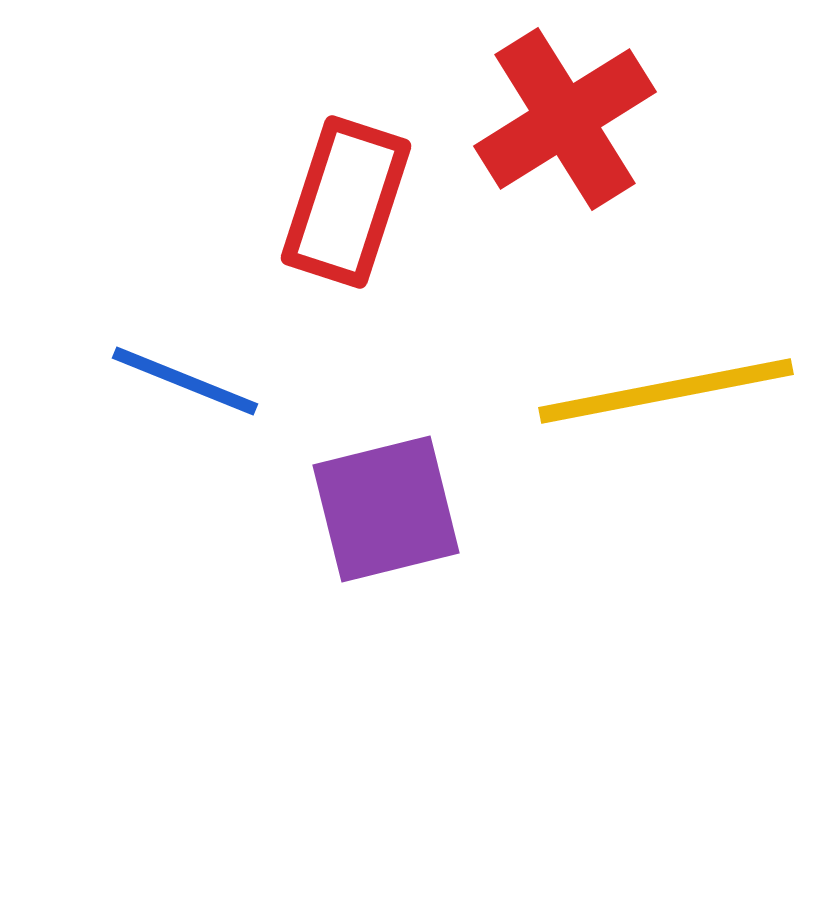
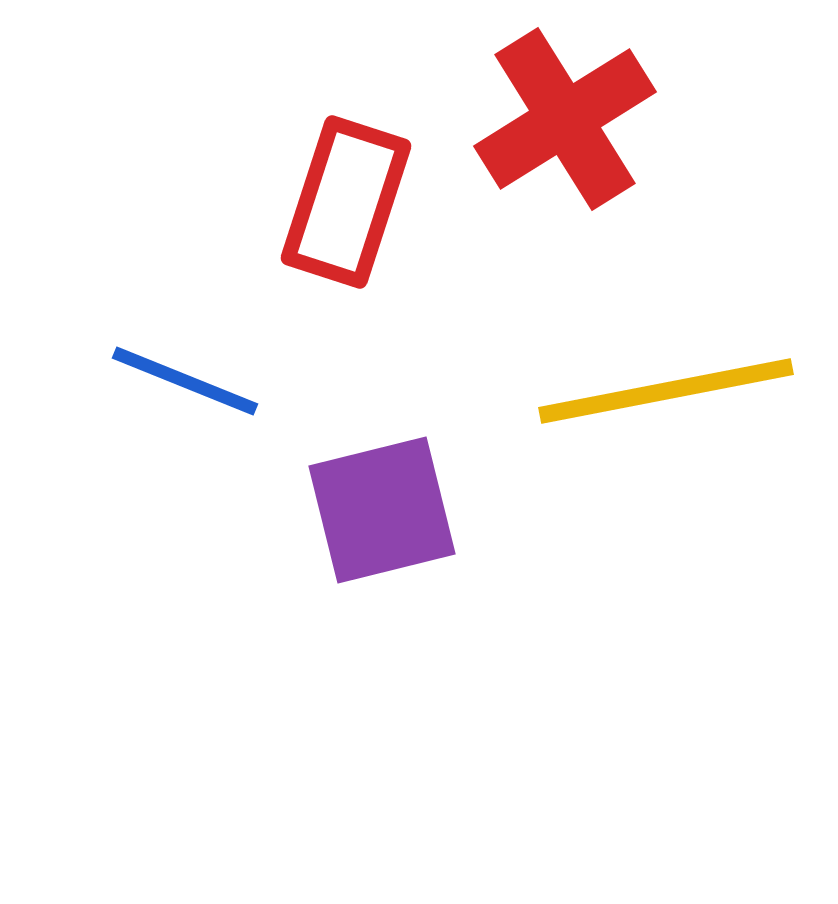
purple square: moved 4 px left, 1 px down
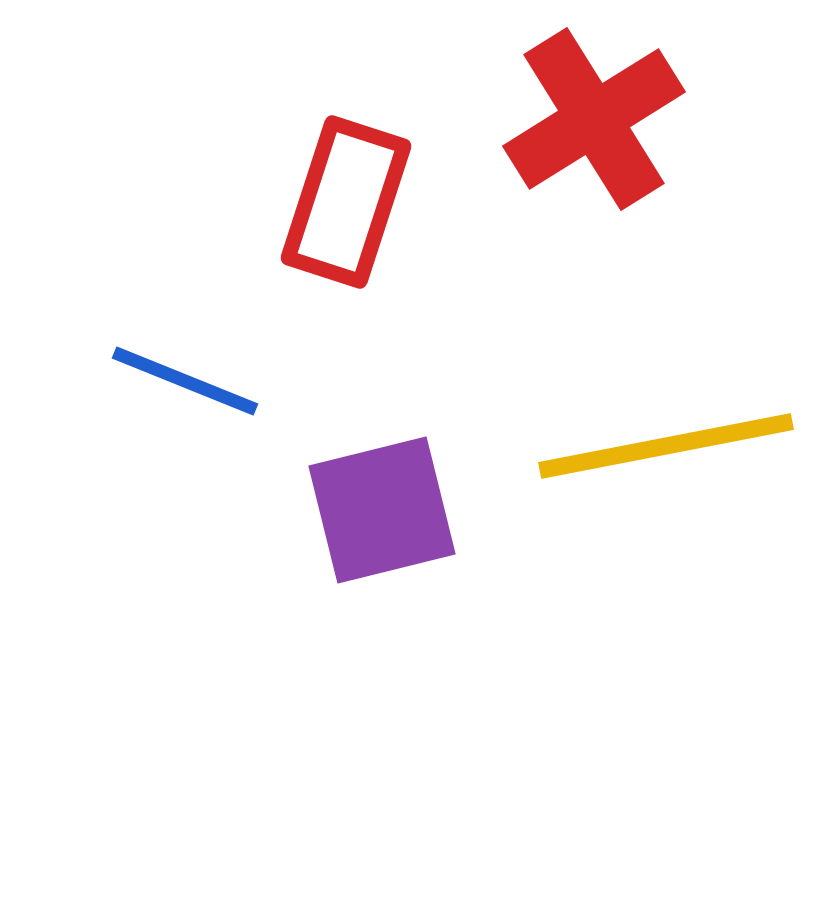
red cross: moved 29 px right
yellow line: moved 55 px down
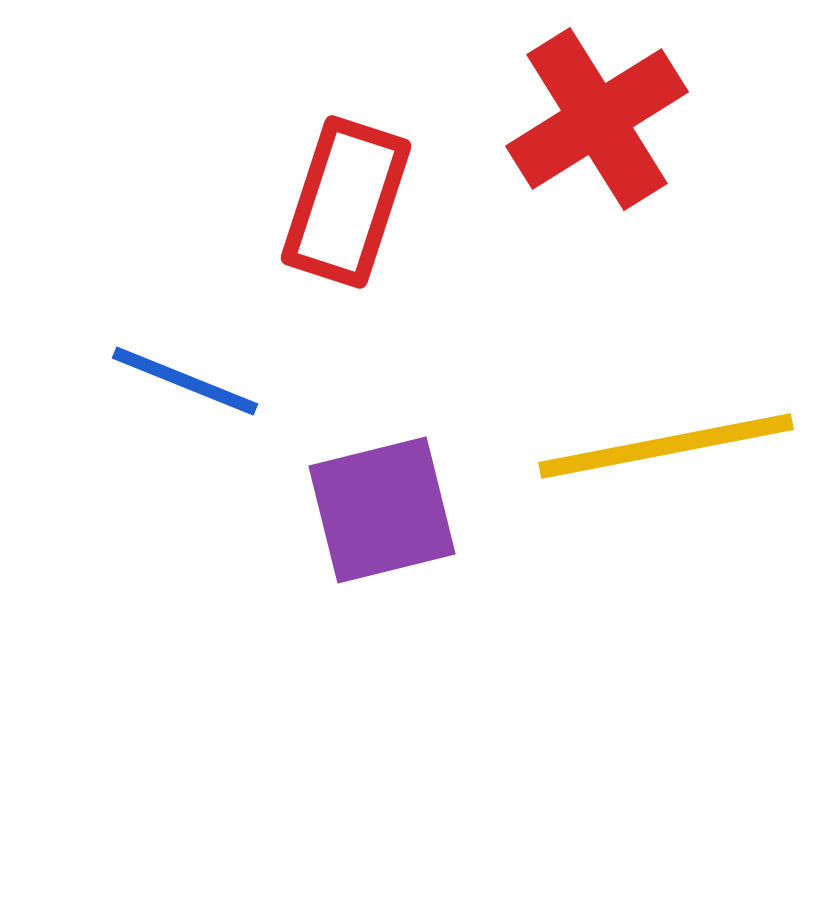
red cross: moved 3 px right
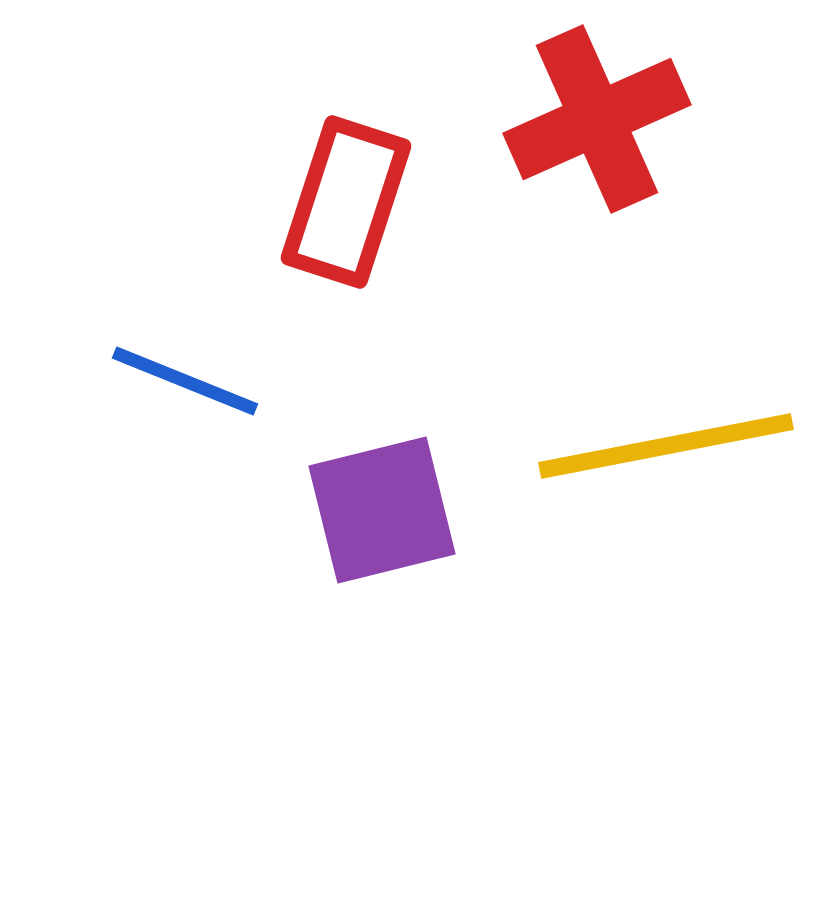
red cross: rotated 8 degrees clockwise
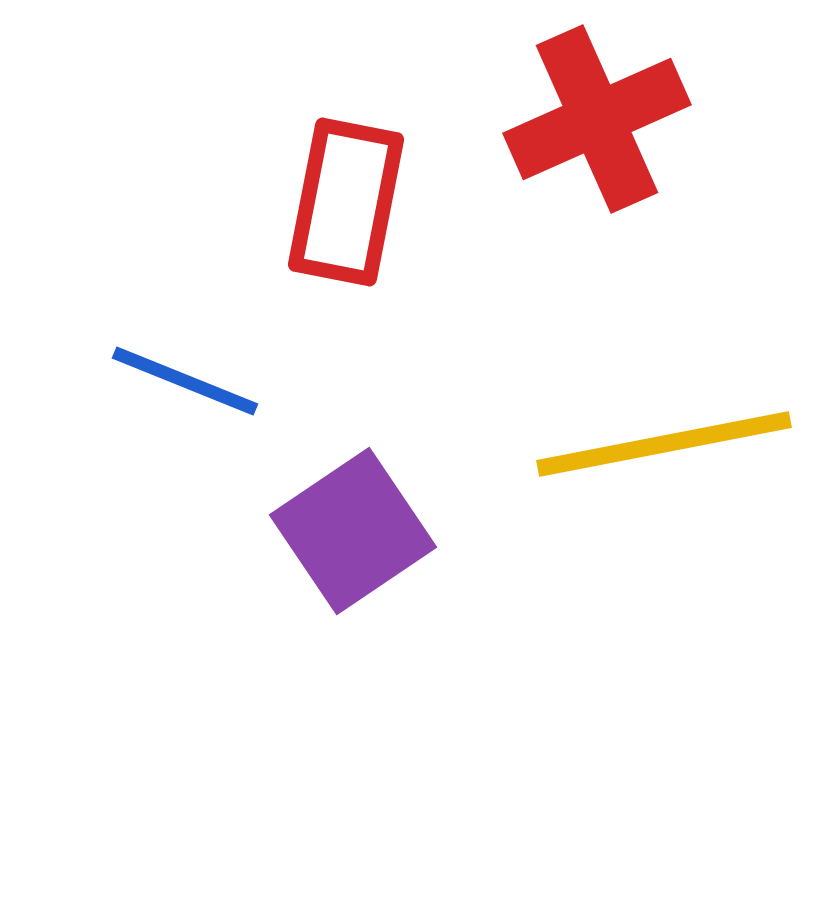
red rectangle: rotated 7 degrees counterclockwise
yellow line: moved 2 px left, 2 px up
purple square: moved 29 px left, 21 px down; rotated 20 degrees counterclockwise
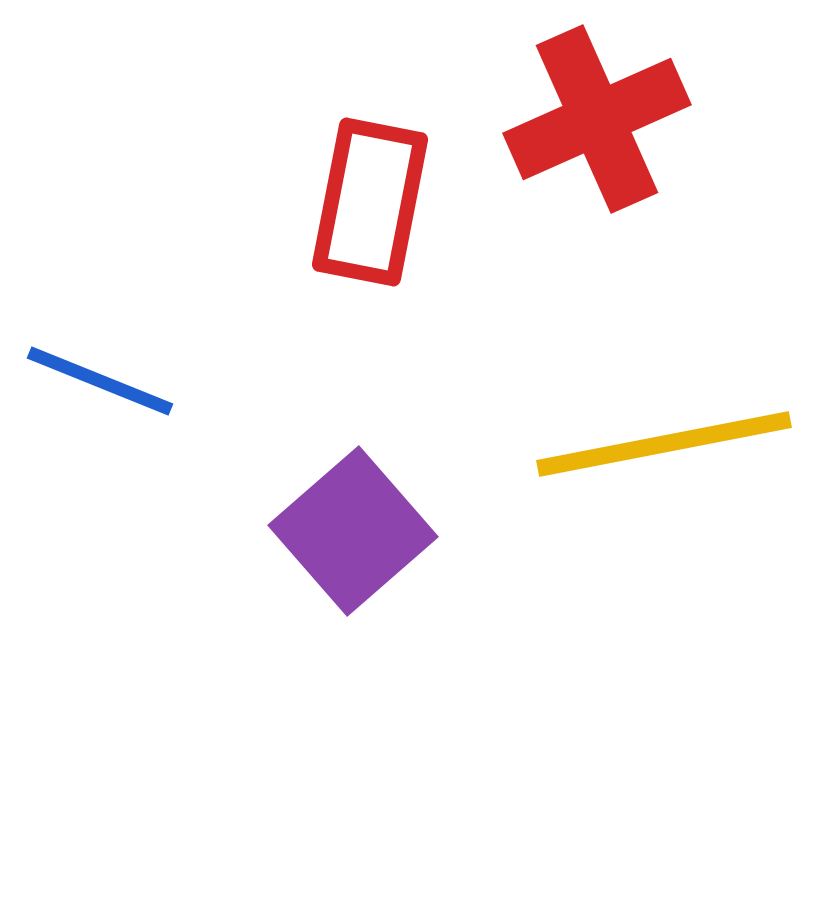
red rectangle: moved 24 px right
blue line: moved 85 px left
purple square: rotated 7 degrees counterclockwise
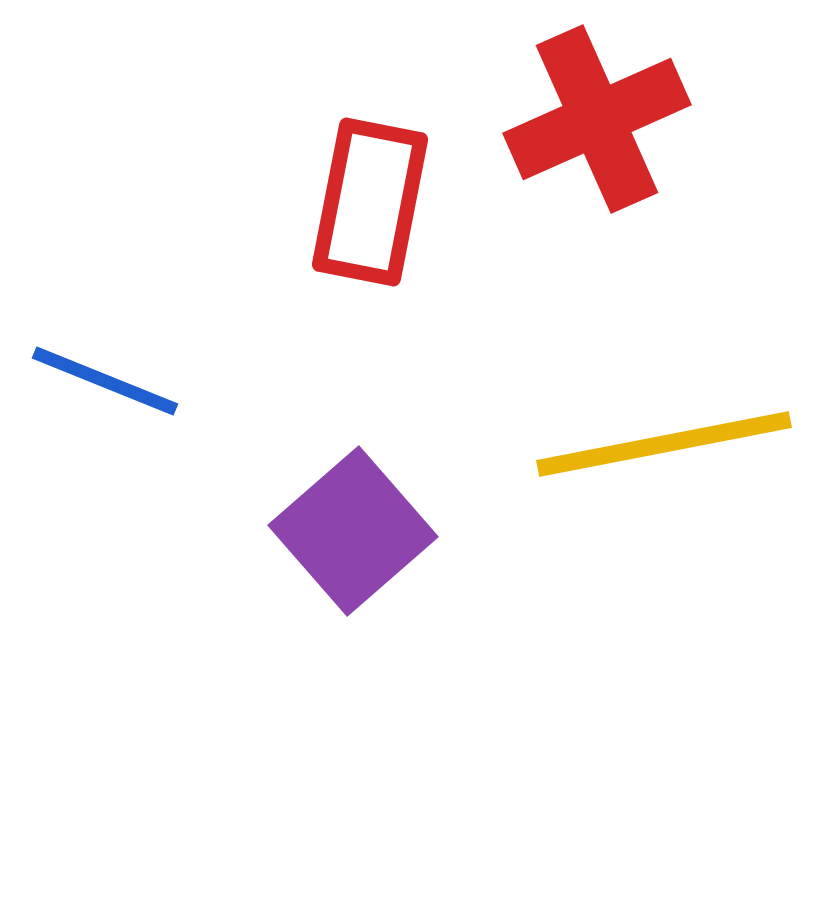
blue line: moved 5 px right
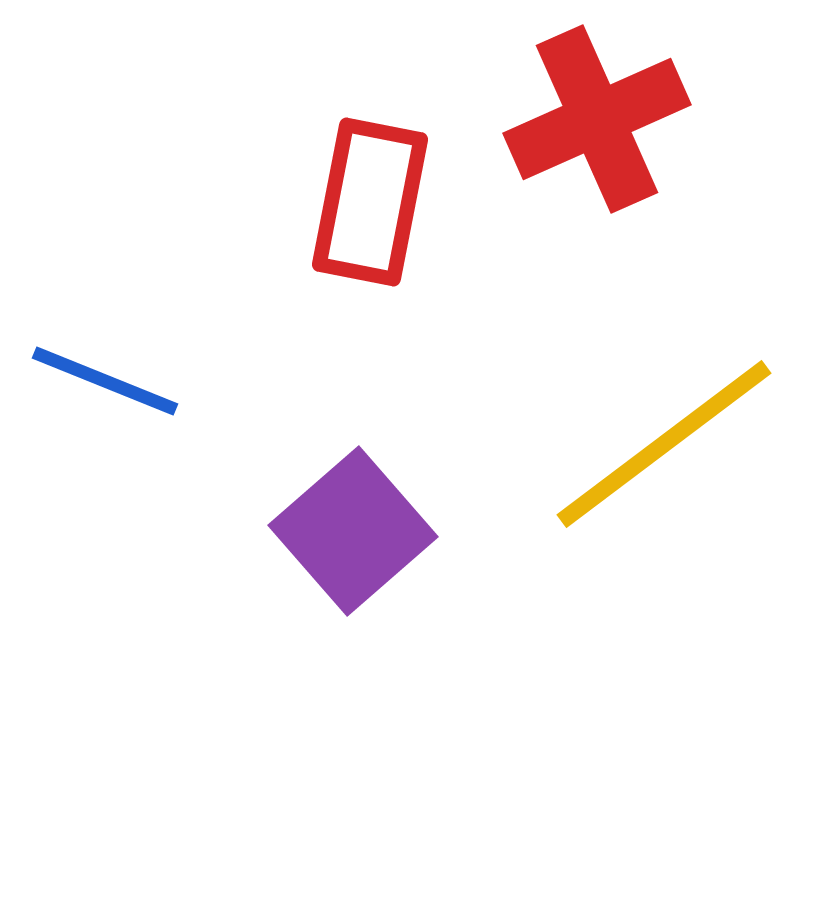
yellow line: rotated 26 degrees counterclockwise
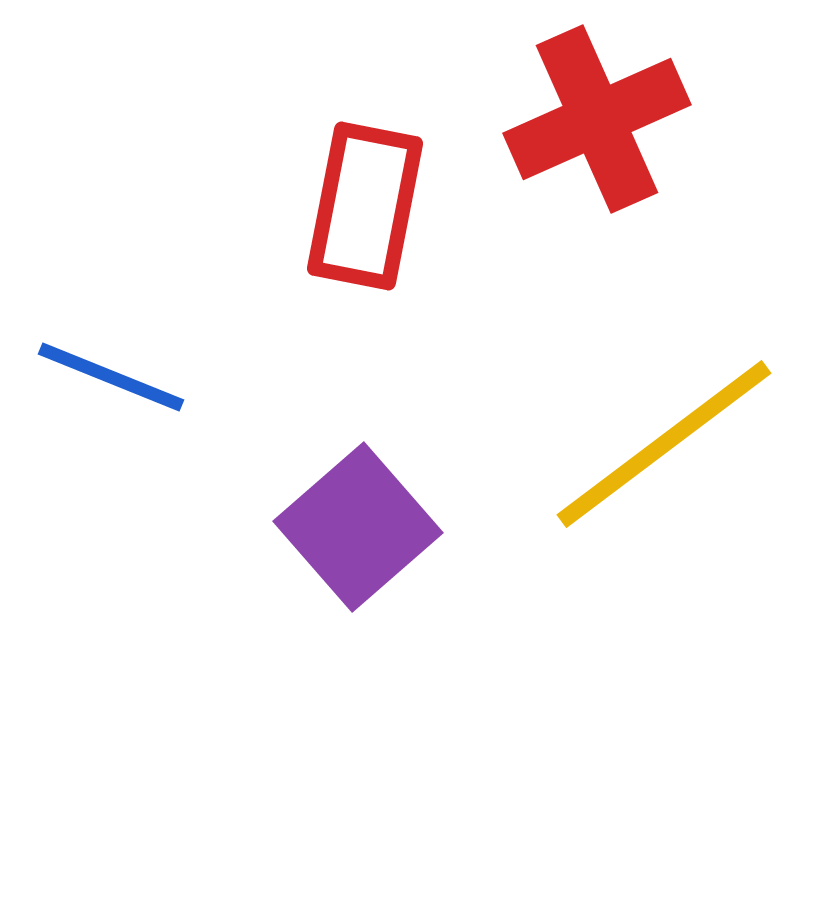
red rectangle: moved 5 px left, 4 px down
blue line: moved 6 px right, 4 px up
purple square: moved 5 px right, 4 px up
